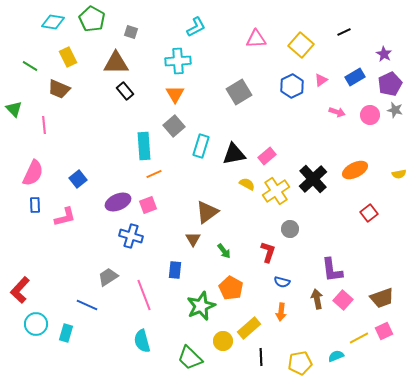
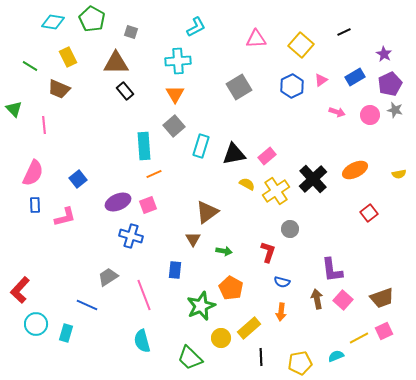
gray square at (239, 92): moved 5 px up
green arrow at (224, 251): rotated 42 degrees counterclockwise
yellow circle at (223, 341): moved 2 px left, 3 px up
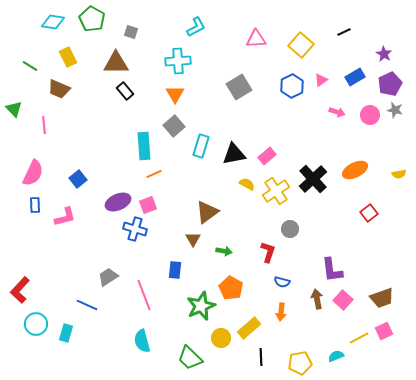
blue cross at (131, 236): moved 4 px right, 7 px up
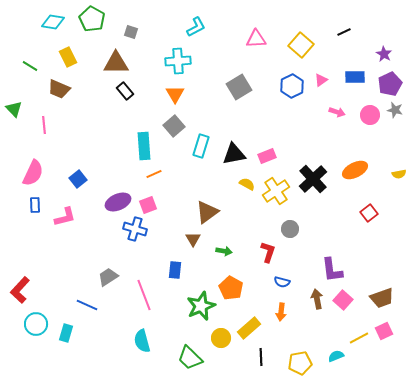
blue rectangle at (355, 77): rotated 30 degrees clockwise
pink rectangle at (267, 156): rotated 18 degrees clockwise
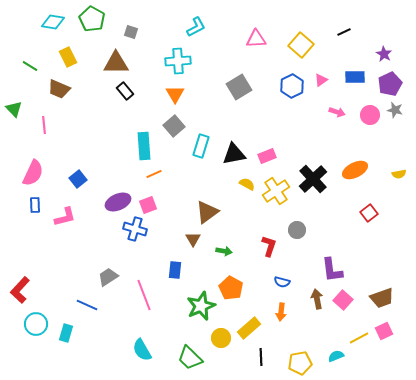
gray circle at (290, 229): moved 7 px right, 1 px down
red L-shape at (268, 252): moved 1 px right, 6 px up
cyan semicircle at (142, 341): moved 9 px down; rotated 15 degrees counterclockwise
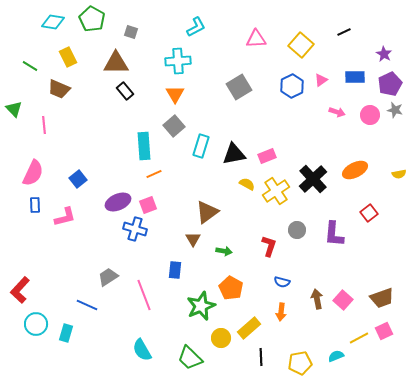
purple L-shape at (332, 270): moved 2 px right, 36 px up; rotated 12 degrees clockwise
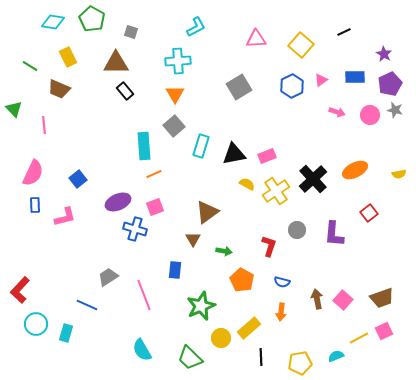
pink square at (148, 205): moved 7 px right, 2 px down
orange pentagon at (231, 288): moved 11 px right, 8 px up
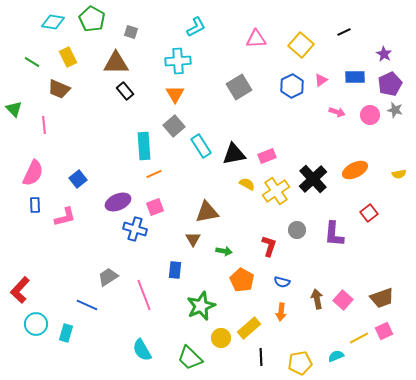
green line at (30, 66): moved 2 px right, 4 px up
cyan rectangle at (201, 146): rotated 50 degrees counterclockwise
brown triangle at (207, 212): rotated 25 degrees clockwise
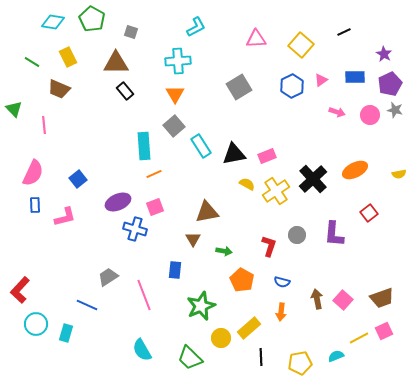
gray circle at (297, 230): moved 5 px down
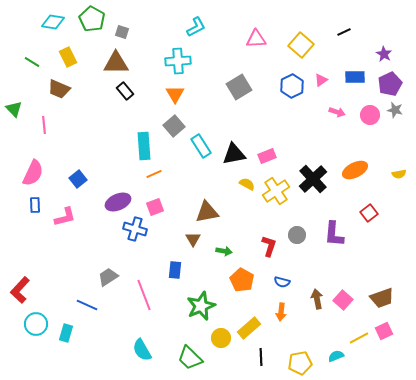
gray square at (131, 32): moved 9 px left
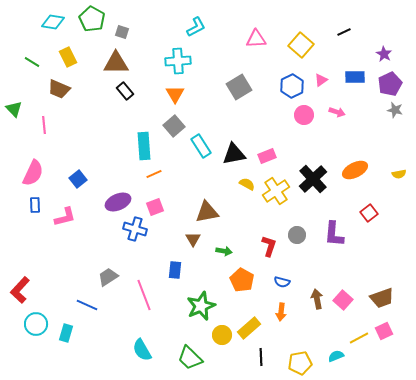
pink circle at (370, 115): moved 66 px left
yellow circle at (221, 338): moved 1 px right, 3 px up
